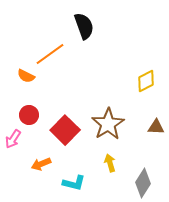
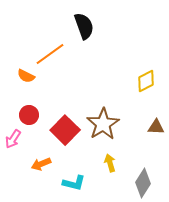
brown star: moved 5 px left
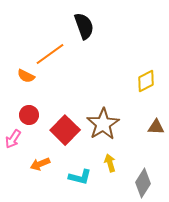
orange arrow: moved 1 px left
cyan L-shape: moved 6 px right, 6 px up
